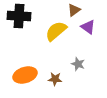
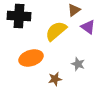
orange ellipse: moved 6 px right, 17 px up
brown star: rotated 16 degrees counterclockwise
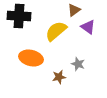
orange ellipse: rotated 30 degrees clockwise
brown star: moved 4 px right, 2 px up
